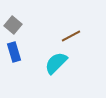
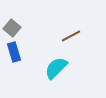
gray square: moved 1 px left, 3 px down
cyan semicircle: moved 5 px down
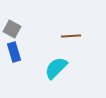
gray square: moved 1 px down; rotated 12 degrees counterclockwise
brown line: rotated 24 degrees clockwise
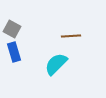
cyan semicircle: moved 4 px up
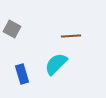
blue rectangle: moved 8 px right, 22 px down
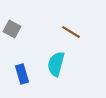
brown line: moved 4 px up; rotated 36 degrees clockwise
cyan semicircle: rotated 30 degrees counterclockwise
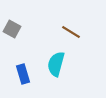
blue rectangle: moved 1 px right
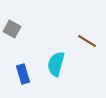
brown line: moved 16 px right, 9 px down
